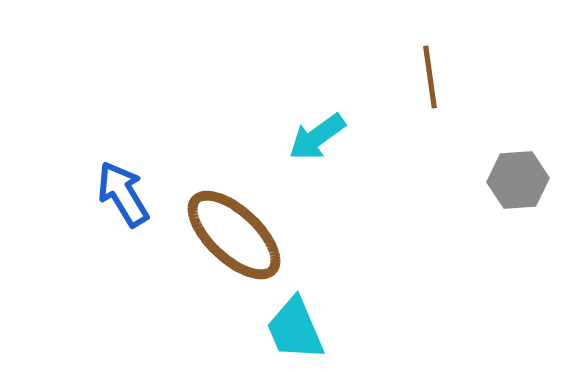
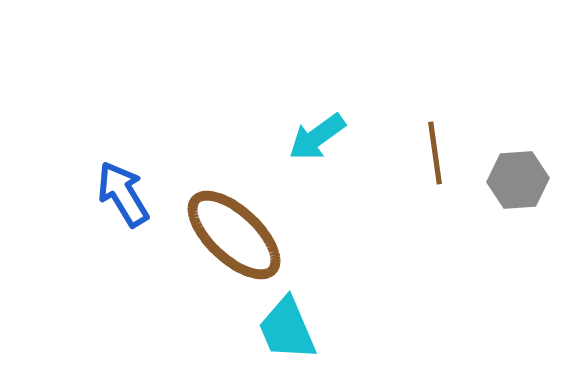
brown line: moved 5 px right, 76 px down
cyan trapezoid: moved 8 px left
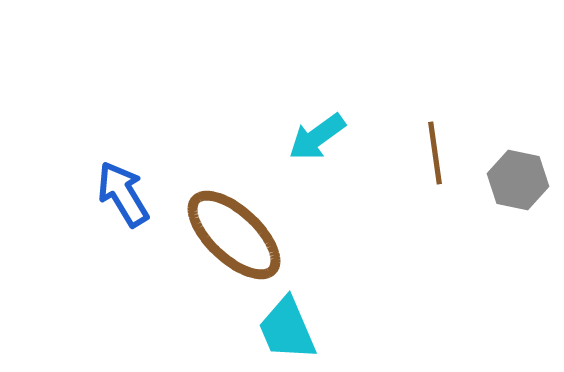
gray hexagon: rotated 16 degrees clockwise
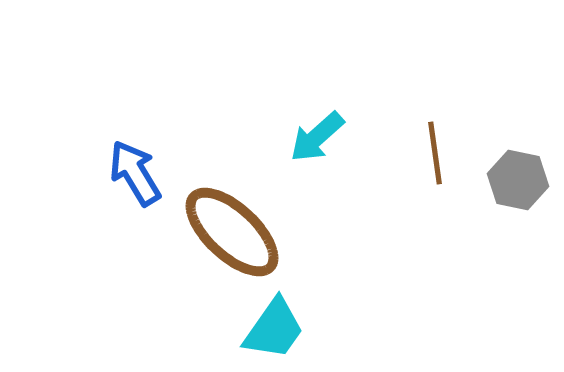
cyan arrow: rotated 6 degrees counterclockwise
blue arrow: moved 12 px right, 21 px up
brown ellipse: moved 2 px left, 3 px up
cyan trapezoid: moved 13 px left; rotated 122 degrees counterclockwise
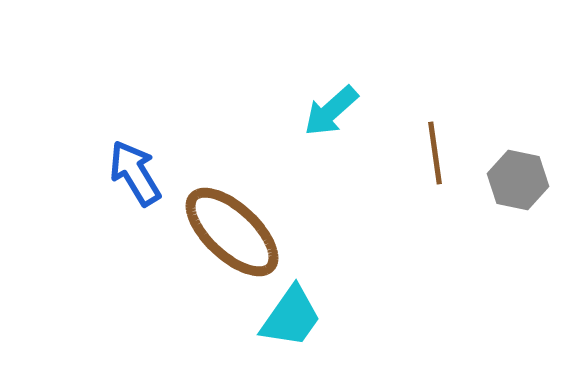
cyan arrow: moved 14 px right, 26 px up
cyan trapezoid: moved 17 px right, 12 px up
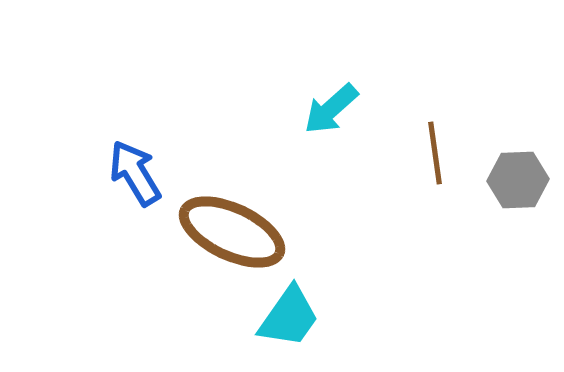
cyan arrow: moved 2 px up
gray hexagon: rotated 14 degrees counterclockwise
brown ellipse: rotated 18 degrees counterclockwise
cyan trapezoid: moved 2 px left
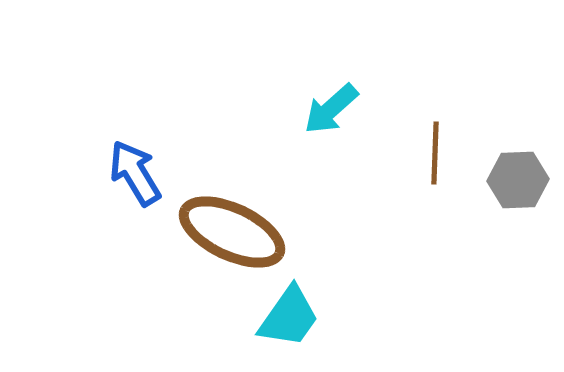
brown line: rotated 10 degrees clockwise
